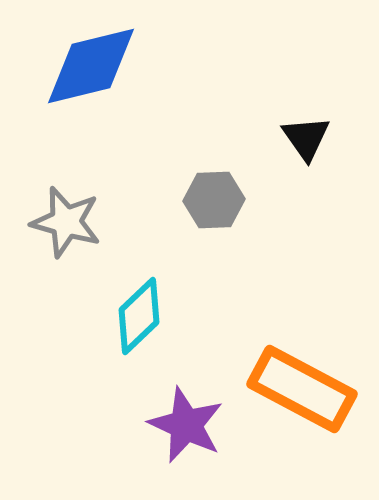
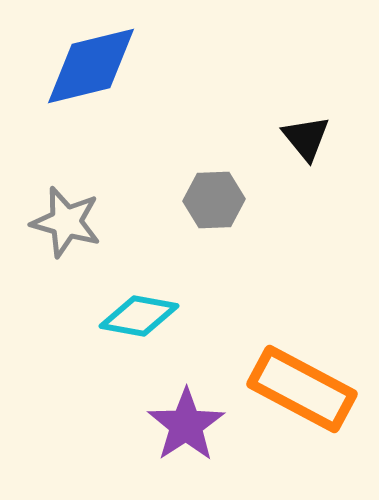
black triangle: rotated 4 degrees counterclockwise
cyan diamond: rotated 54 degrees clockwise
purple star: rotated 14 degrees clockwise
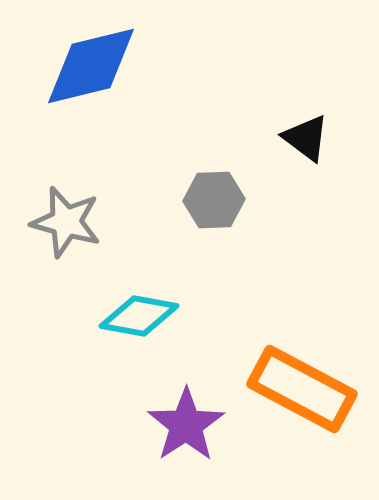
black triangle: rotated 14 degrees counterclockwise
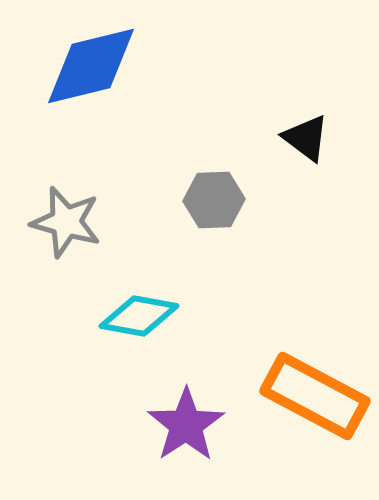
orange rectangle: moved 13 px right, 7 px down
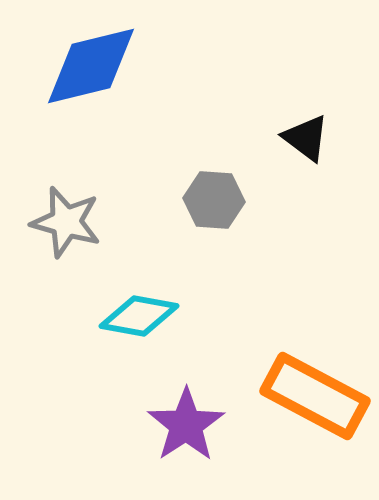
gray hexagon: rotated 6 degrees clockwise
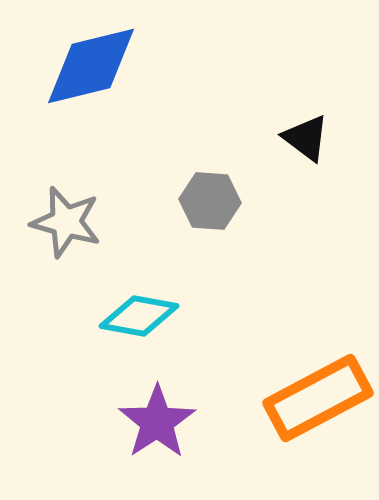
gray hexagon: moved 4 px left, 1 px down
orange rectangle: moved 3 px right, 2 px down; rotated 56 degrees counterclockwise
purple star: moved 29 px left, 3 px up
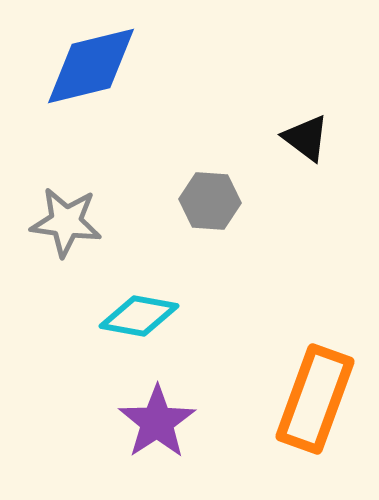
gray star: rotated 8 degrees counterclockwise
orange rectangle: moved 3 px left, 1 px down; rotated 42 degrees counterclockwise
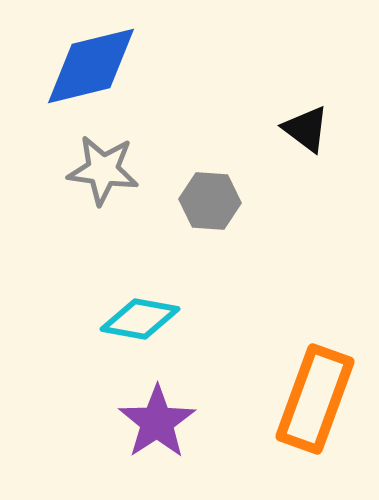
black triangle: moved 9 px up
gray star: moved 37 px right, 52 px up
cyan diamond: moved 1 px right, 3 px down
